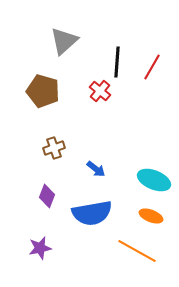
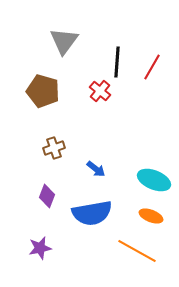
gray triangle: rotated 12 degrees counterclockwise
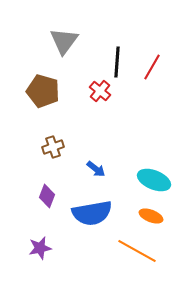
brown cross: moved 1 px left, 1 px up
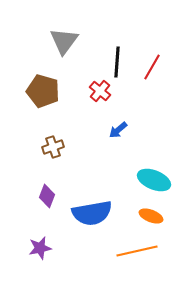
blue arrow: moved 22 px right, 39 px up; rotated 102 degrees clockwise
orange line: rotated 42 degrees counterclockwise
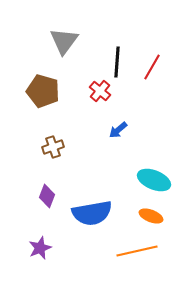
purple star: rotated 10 degrees counterclockwise
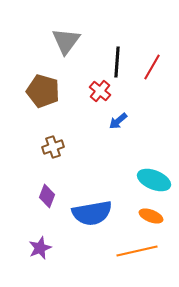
gray triangle: moved 2 px right
blue arrow: moved 9 px up
